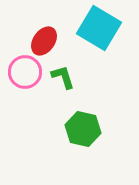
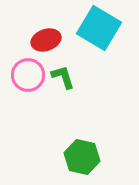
red ellipse: moved 2 px right, 1 px up; rotated 36 degrees clockwise
pink circle: moved 3 px right, 3 px down
green hexagon: moved 1 px left, 28 px down
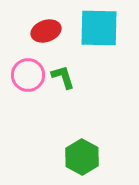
cyan square: rotated 30 degrees counterclockwise
red ellipse: moved 9 px up
green hexagon: rotated 16 degrees clockwise
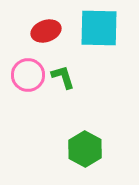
green hexagon: moved 3 px right, 8 px up
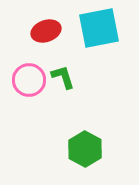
cyan square: rotated 12 degrees counterclockwise
pink circle: moved 1 px right, 5 px down
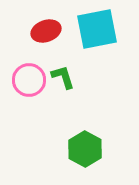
cyan square: moved 2 px left, 1 px down
